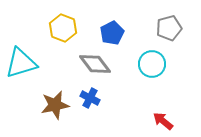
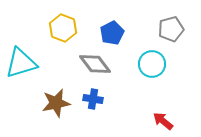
gray pentagon: moved 2 px right, 1 px down
blue cross: moved 3 px right, 1 px down; rotated 18 degrees counterclockwise
brown star: moved 1 px right, 2 px up
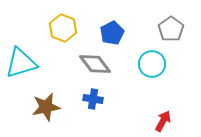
gray pentagon: rotated 20 degrees counterclockwise
brown star: moved 10 px left, 4 px down
red arrow: rotated 80 degrees clockwise
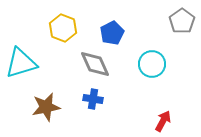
gray pentagon: moved 11 px right, 8 px up
gray diamond: rotated 12 degrees clockwise
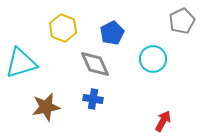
gray pentagon: rotated 10 degrees clockwise
cyan circle: moved 1 px right, 5 px up
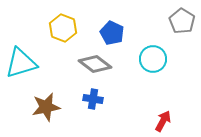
gray pentagon: rotated 15 degrees counterclockwise
blue pentagon: rotated 20 degrees counterclockwise
gray diamond: rotated 28 degrees counterclockwise
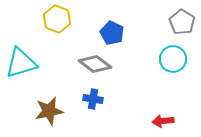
gray pentagon: moved 1 px down
yellow hexagon: moved 6 px left, 9 px up
cyan circle: moved 20 px right
brown star: moved 3 px right, 4 px down
red arrow: rotated 125 degrees counterclockwise
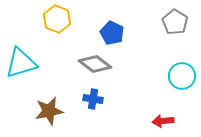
gray pentagon: moved 7 px left
cyan circle: moved 9 px right, 17 px down
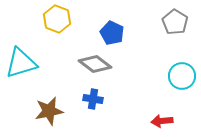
red arrow: moved 1 px left
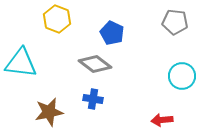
gray pentagon: rotated 25 degrees counterclockwise
cyan triangle: rotated 24 degrees clockwise
brown star: moved 1 px down
red arrow: moved 1 px up
